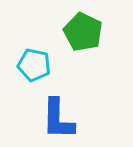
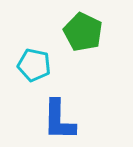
blue L-shape: moved 1 px right, 1 px down
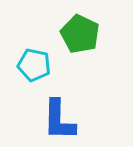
green pentagon: moved 3 px left, 2 px down
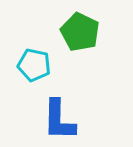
green pentagon: moved 2 px up
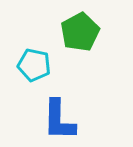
green pentagon: rotated 18 degrees clockwise
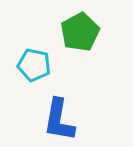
blue L-shape: rotated 9 degrees clockwise
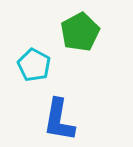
cyan pentagon: rotated 16 degrees clockwise
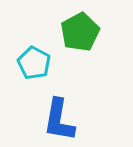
cyan pentagon: moved 2 px up
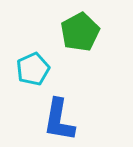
cyan pentagon: moved 1 px left, 6 px down; rotated 20 degrees clockwise
